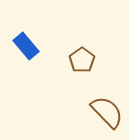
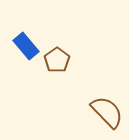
brown pentagon: moved 25 px left
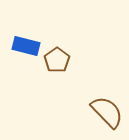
blue rectangle: rotated 36 degrees counterclockwise
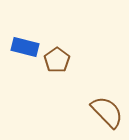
blue rectangle: moved 1 px left, 1 px down
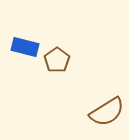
brown semicircle: rotated 102 degrees clockwise
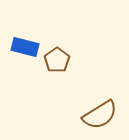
brown semicircle: moved 7 px left, 3 px down
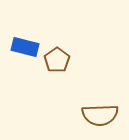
brown semicircle: rotated 30 degrees clockwise
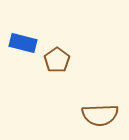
blue rectangle: moved 2 px left, 4 px up
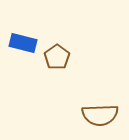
brown pentagon: moved 3 px up
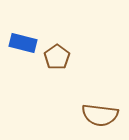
brown semicircle: rotated 9 degrees clockwise
